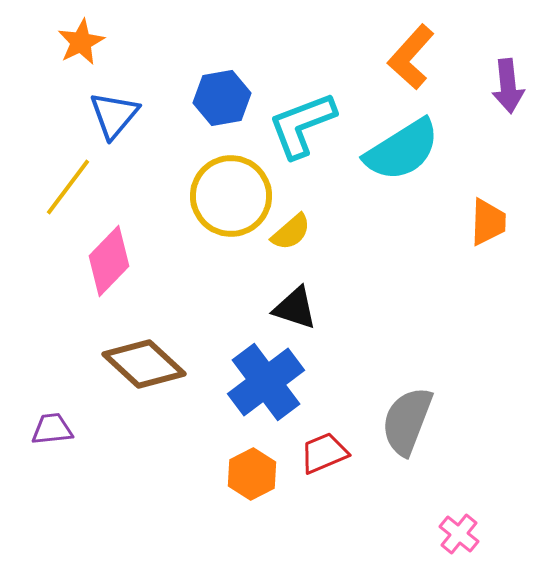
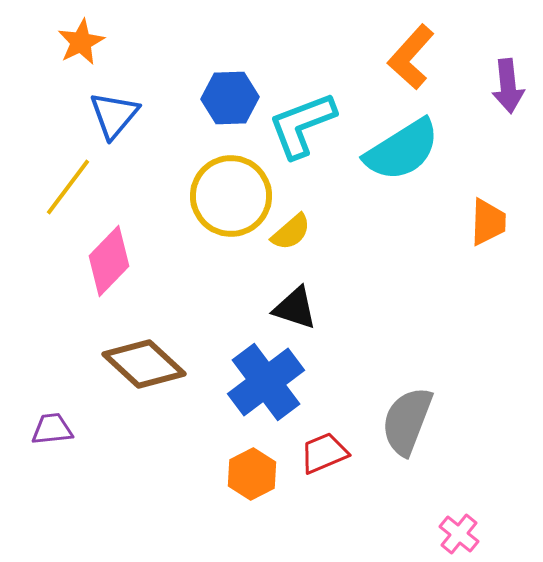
blue hexagon: moved 8 px right; rotated 8 degrees clockwise
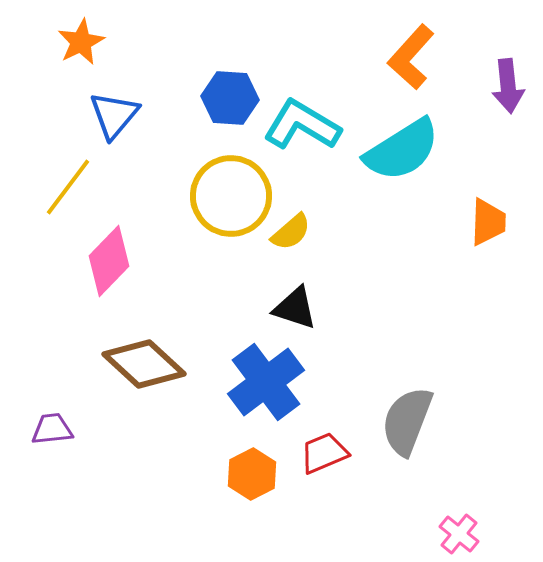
blue hexagon: rotated 6 degrees clockwise
cyan L-shape: rotated 52 degrees clockwise
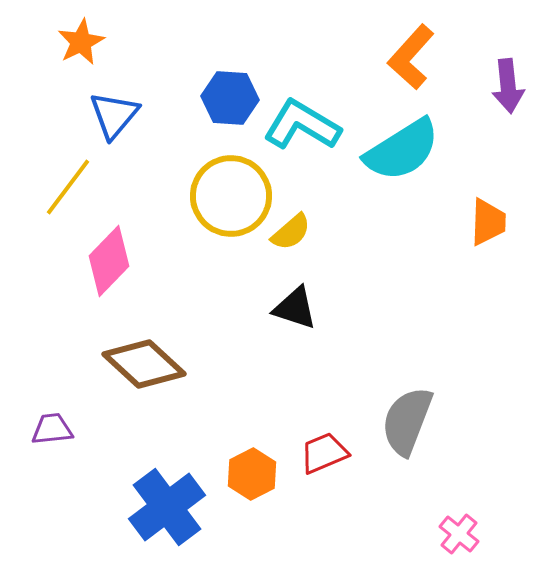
blue cross: moved 99 px left, 125 px down
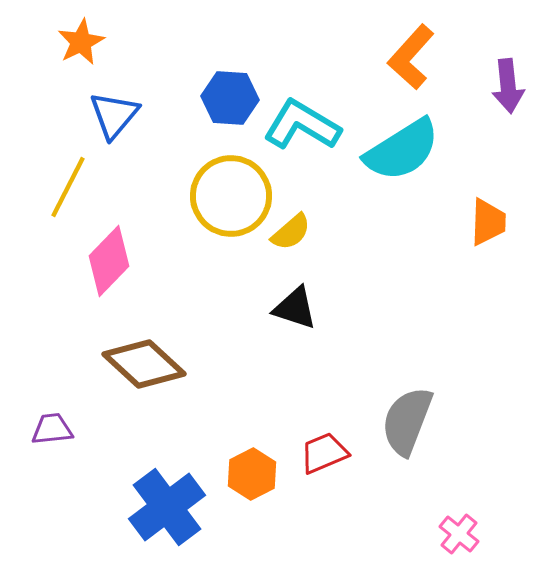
yellow line: rotated 10 degrees counterclockwise
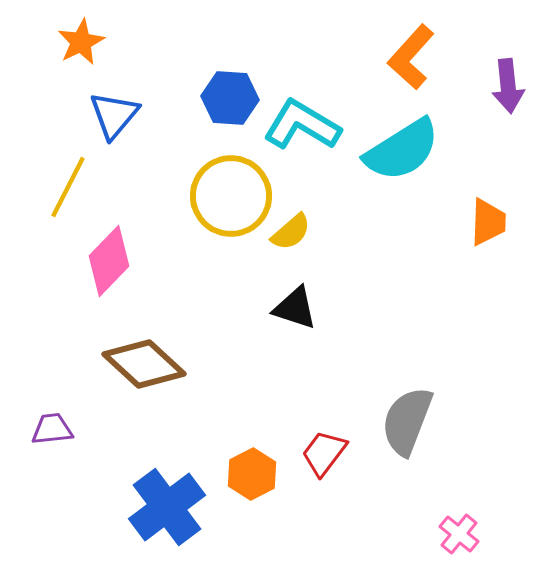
red trapezoid: rotated 30 degrees counterclockwise
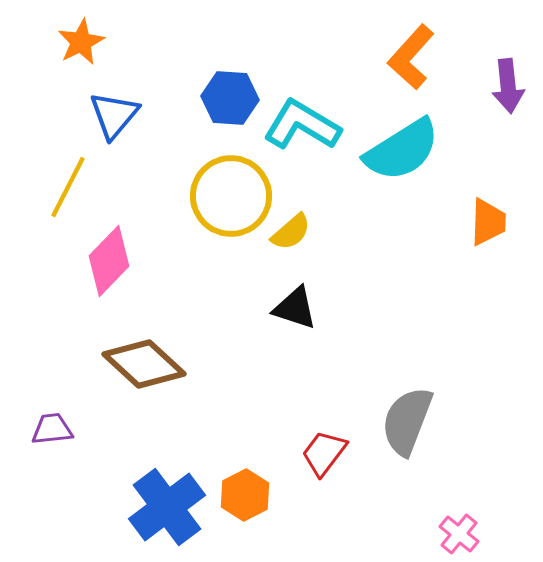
orange hexagon: moved 7 px left, 21 px down
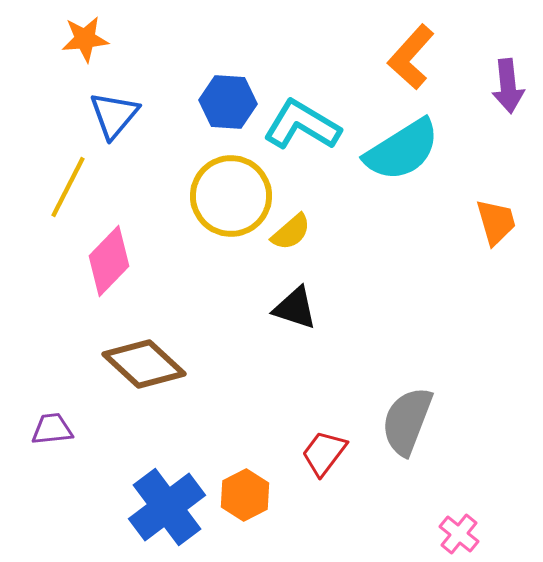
orange star: moved 4 px right, 3 px up; rotated 21 degrees clockwise
blue hexagon: moved 2 px left, 4 px down
orange trapezoid: moved 8 px right; rotated 18 degrees counterclockwise
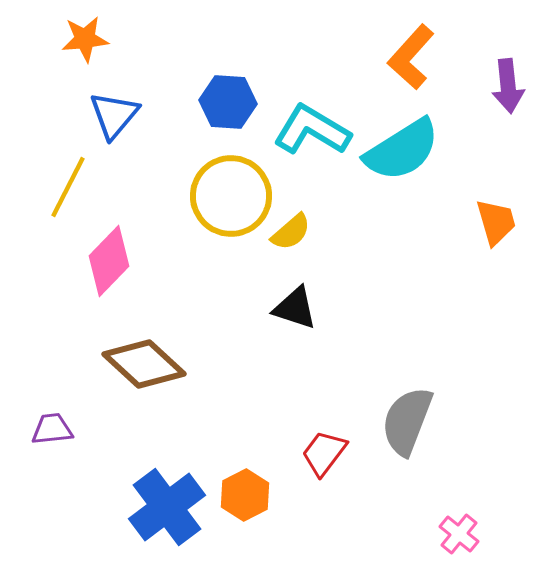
cyan L-shape: moved 10 px right, 5 px down
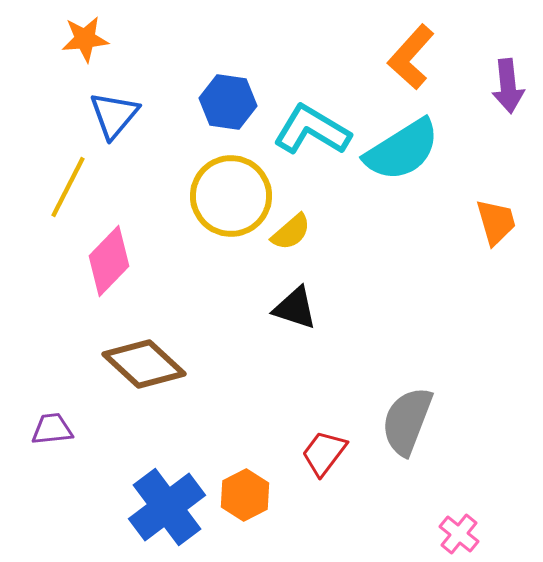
blue hexagon: rotated 4 degrees clockwise
